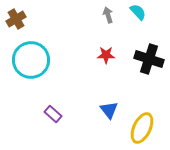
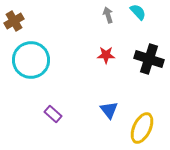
brown cross: moved 2 px left, 2 px down
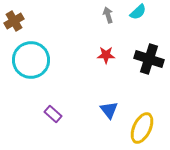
cyan semicircle: rotated 90 degrees clockwise
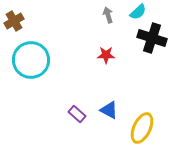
black cross: moved 3 px right, 21 px up
blue triangle: rotated 24 degrees counterclockwise
purple rectangle: moved 24 px right
